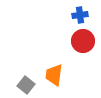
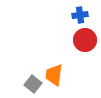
red circle: moved 2 px right, 1 px up
gray square: moved 7 px right, 1 px up
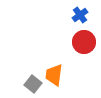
blue cross: rotated 28 degrees counterclockwise
red circle: moved 1 px left, 2 px down
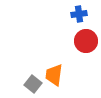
blue cross: moved 1 px left, 1 px up; rotated 28 degrees clockwise
red circle: moved 2 px right, 1 px up
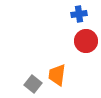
orange trapezoid: moved 3 px right
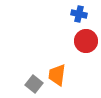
blue cross: rotated 21 degrees clockwise
gray square: moved 1 px right
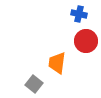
orange trapezoid: moved 12 px up
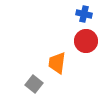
blue cross: moved 5 px right
